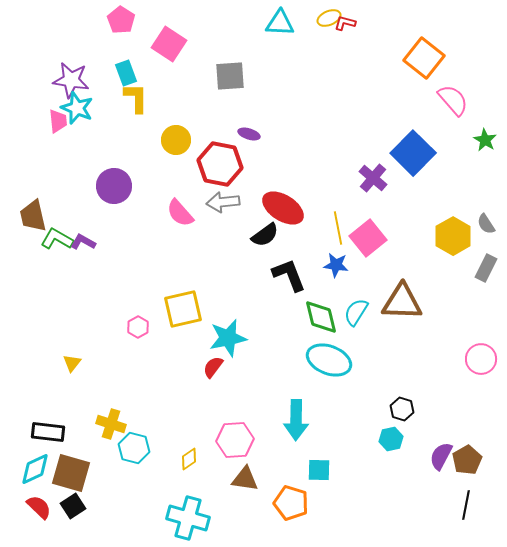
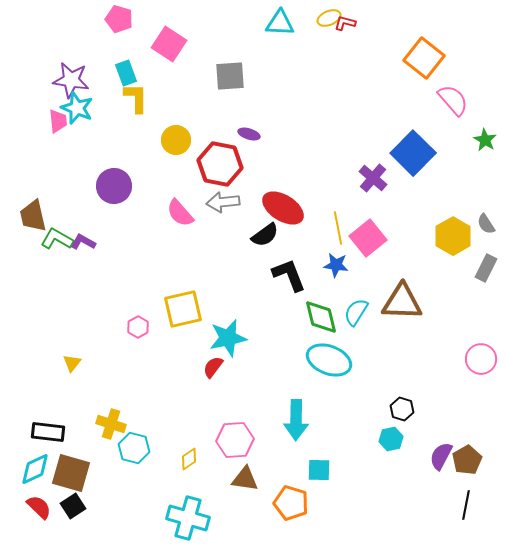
pink pentagon at (121, 20): moved 2 px left, 1 px up; rotated 16 degrees counterclockwise
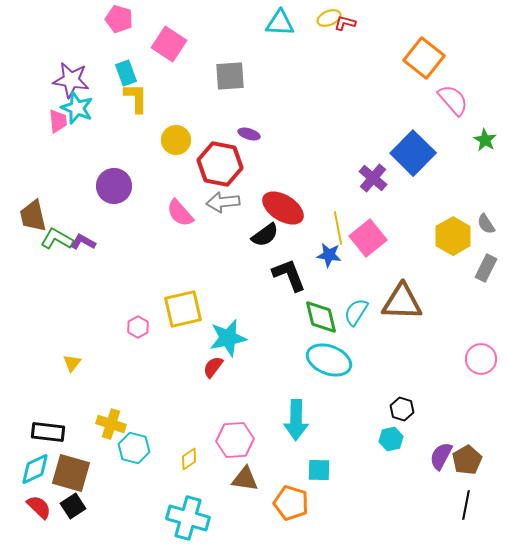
blue star at (336, 265): moved 7 px left, 10 px up
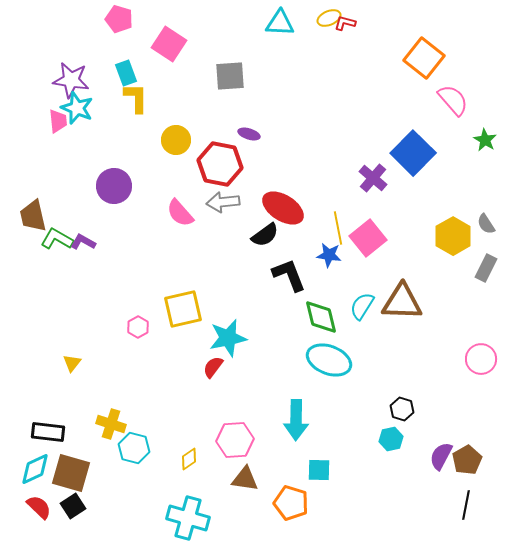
cyan semicircle at (356, 312): moved 6 px right, 6 px up
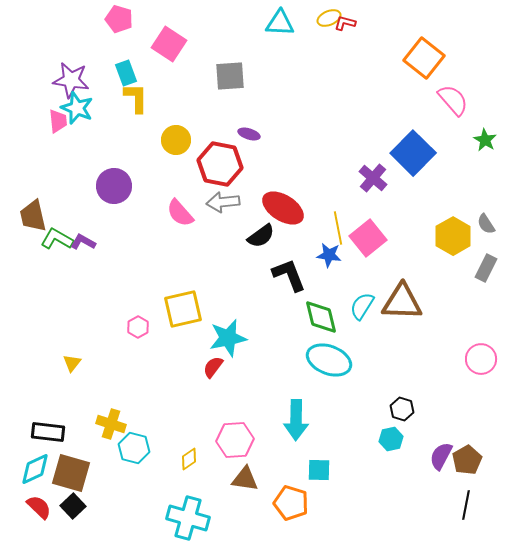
black semicircle at (265, 235): moved 4 px left, 1 px down
black square at (73, 506): rotated 10 degrees counterclockwise
